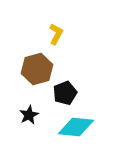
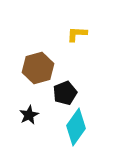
yellow L-shape: moved 21 px right; rotated 115 degrees counterclockwise
brown hexagon: moved 1 px right, 1 px up
cyan diamond: rotated 60 degrees counterclockwise
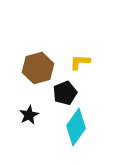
yellow L-shape: moved 3 px right, 28 px down
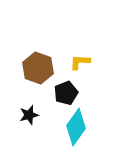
brown hexagon: rotated 24 degrees counterclockwise
black pentagon: moved 1 px right
black star: rotated 12 degrees clockwise
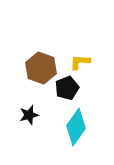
brown hexagon: moved 3 px right
black pentagon: moved 1 px right, 5 px up
